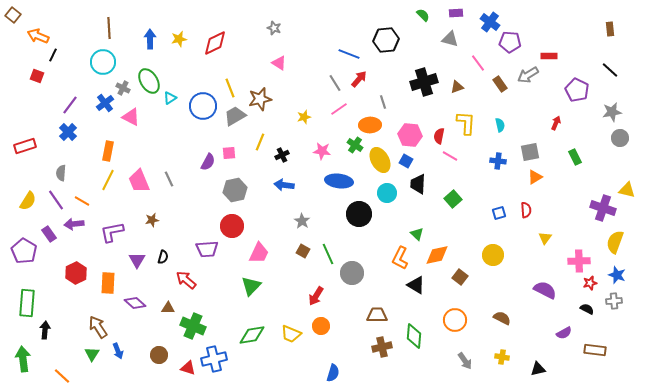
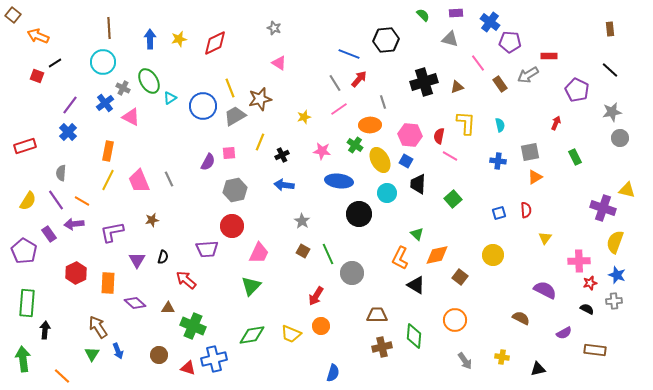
black line at (53, 55): moved 2 px right, 8 px down; rotated 32 degrees clockwise
brown semicircle at (502, 318): moved 19 px right
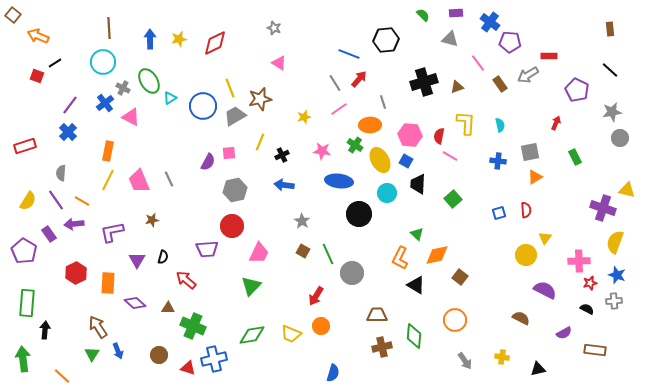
yellow circle at (493, 255): moved 33 px right
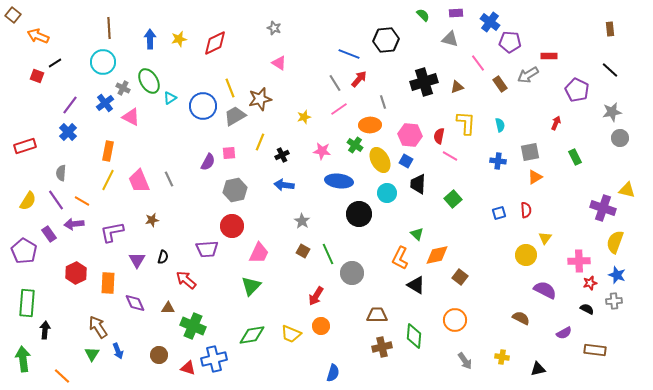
purple diamond at (135, 303): rotated 25 degrees clockwise
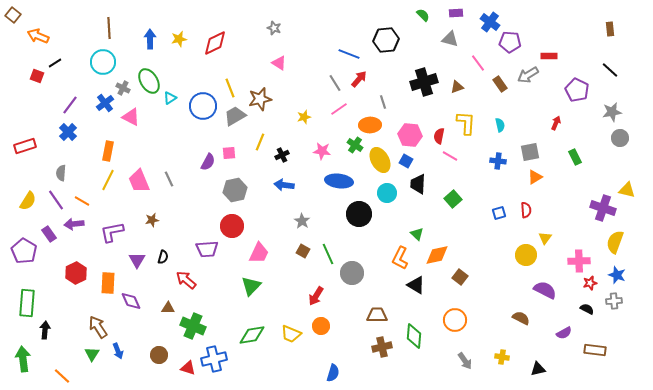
purple diamond at (135, 303): moved 4 px left, 2 px up
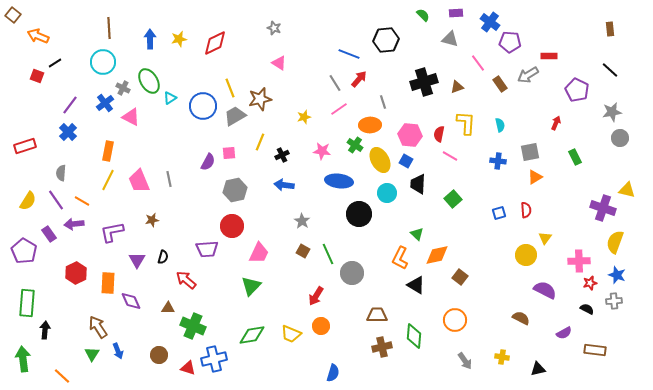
red semicircle at (439, 136): moved 2 px up
gray line at (169, 179): rotated 14 degrees clockwise
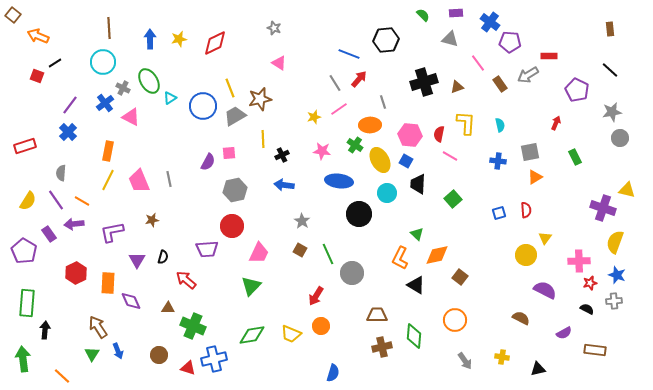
yellow star at (304, 117): moved 10 px right
yellow line at (260, 142): moved 3 px right, 3 px up; rotated 24 degrees counterclockwise
brown square at (303, 251): moved 3 px left, 1 px up
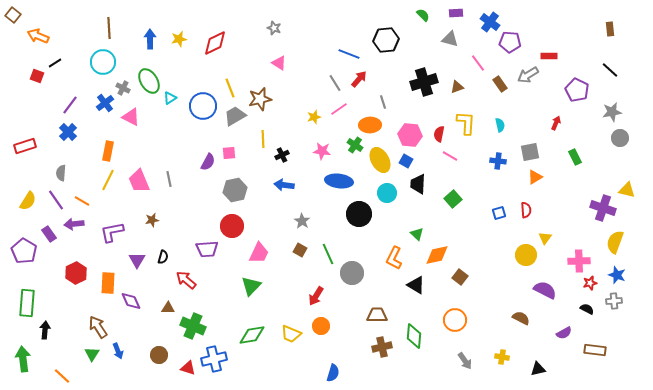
orange L-shape at (400, 258): moved 6 px left
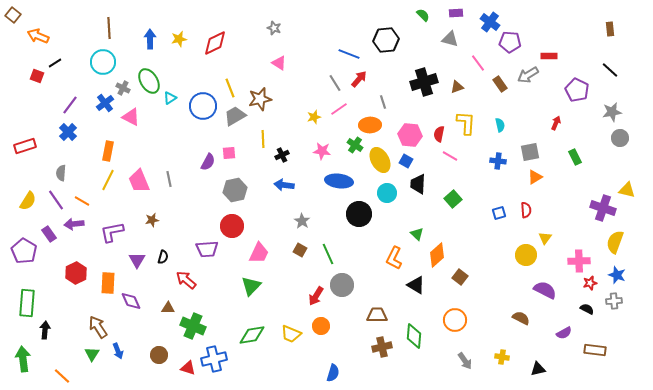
orange diamond at (437, 255): rotated 30 degrees counterclockwise
gray circle at (352, 273): moved 10 px left, 12 px down
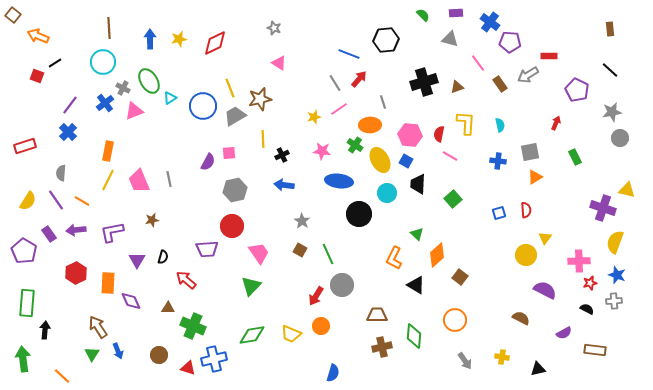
pink triangle at (131, 117): moved 3 px right, 6 px up; rotated 48 degrees counterclockwise
purple arrow at (74, 224): moved 2 px right, 6 px down
pink trapezoid at (259, 253): rotated 60 degrees counterclockwise
